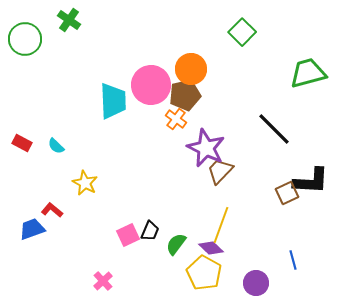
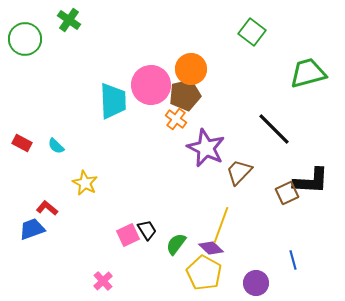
green square: moved 10 px right; rotated 8 degrees counterclockwise
brown trapezoid: moved 19 px right, 1 px down
red L-shape: moved 5 px left, 2 px up
black trapezoid: moved 3 px left, 1 px up; rotated 55 degrees counterclockwise
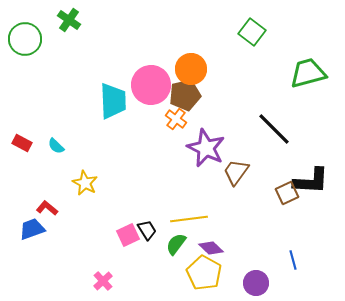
brown trapezoid: moved 3 px left; rotated 8 degrees counterclockwise
yellow line: moved 32 px left, 6 px up; rotated 63 degrees clockwise
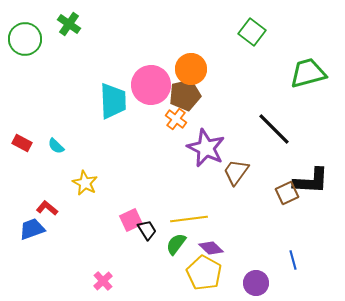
green cross: moved 4 px down
pink square: moved 3 px right, 15 px up
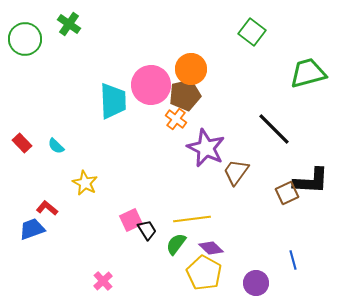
red rectangle: rotated 18 degrees clockwise
yellow line: moved 3 px right
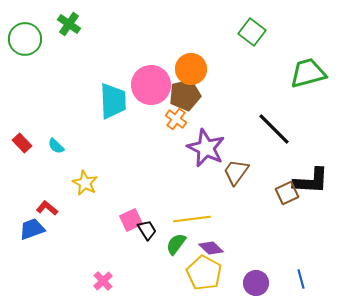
blue line: moved 8 px right, 19 px down
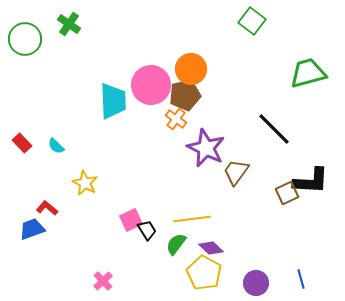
green square: moved 11 px up
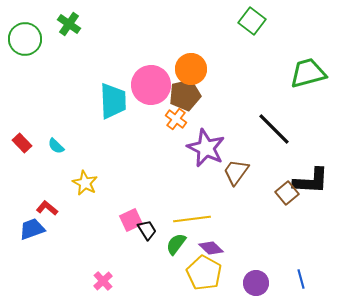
brown square: rotated 15 degrees counterclockwise
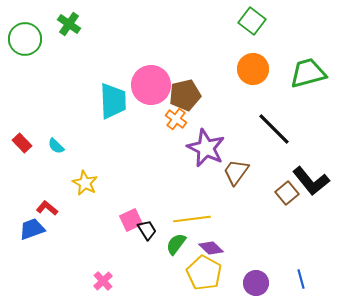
orange circle: moved 62 px right
black L-shape: rotated 48 degrees clockwise
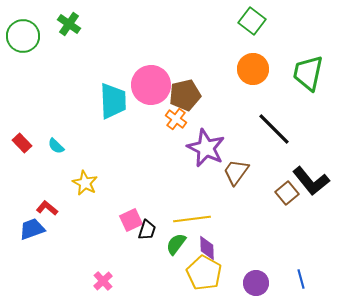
green circle: moved 2 px left, 3 px up
green trapezoid: rotated 63 degrees counterclockwise
black trapezoid: rotated 50 degrees clockwise
purple diamond: moved 4 px left; rotated 45 degrees clockwise
